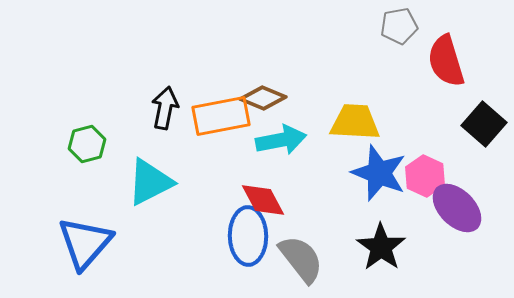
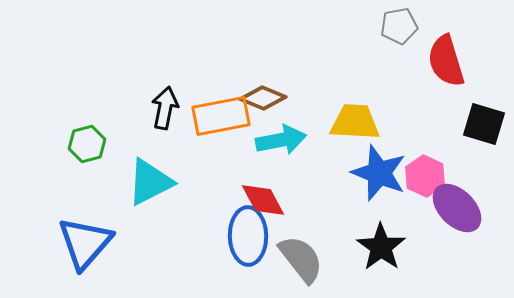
black square: rotated 24 degrees counterclockwise
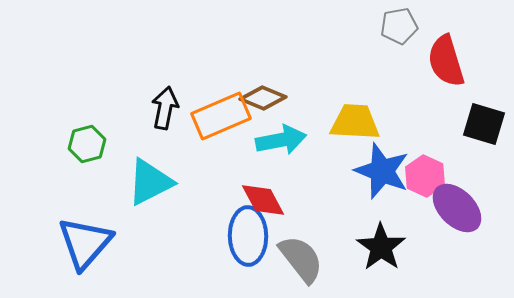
orange rectangle: rotated 12 degrees counterclockwise
blue star: moved 3 px right, 2 px up
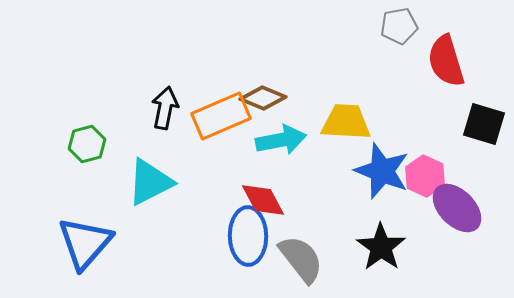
yellow trapezoid: moved 9 px left
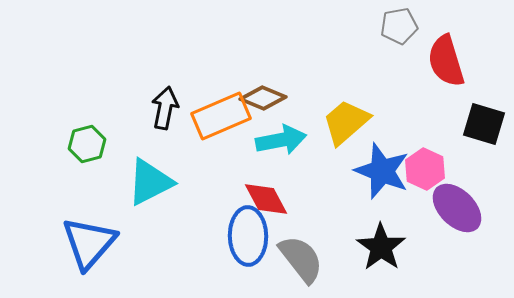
yellow trapezoid: rotated 44 degrees counterclockwise
pink hexagon: moved 7 px up
red diamond: moved 3 px right, 1 px up
blue triangle: moved 4 px right
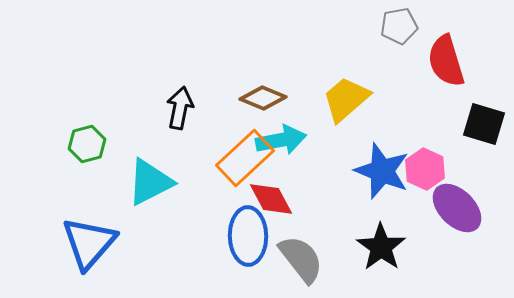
black arrow: moved 15 px right
orange rectangle: moved 24 px right, 42 px down; rotated 20 degrees counterclockwise
yellow trapezoid: moved 23 px up
red diamond: moved 5 px right
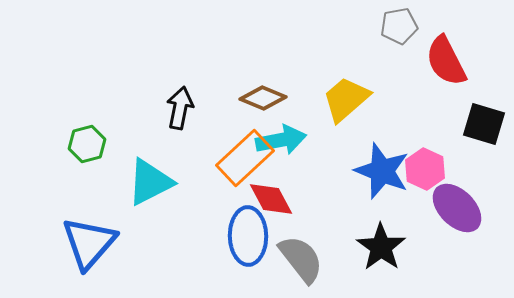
red semicircle: rotated 10 degrees counterclockwise
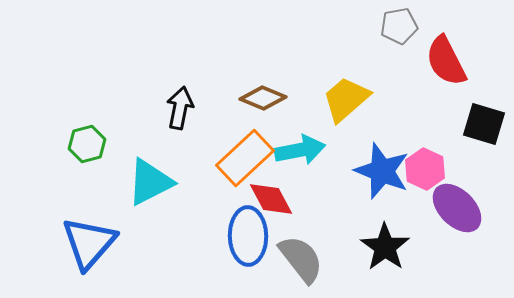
cyan arrow: moved 19 px right, 10 px down
black star: moved 4 px right
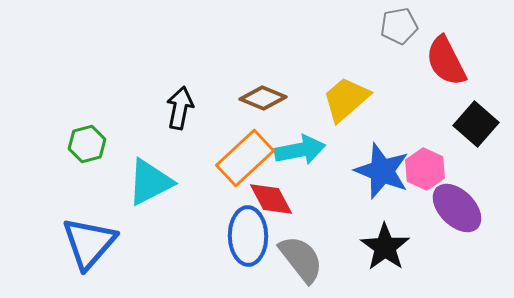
black square: moved 8 px left; rotated 24 degrees clockwise
